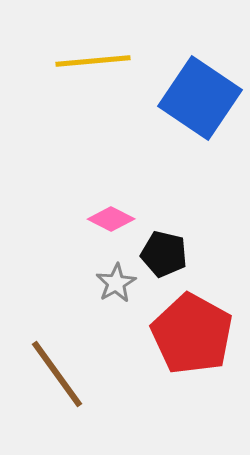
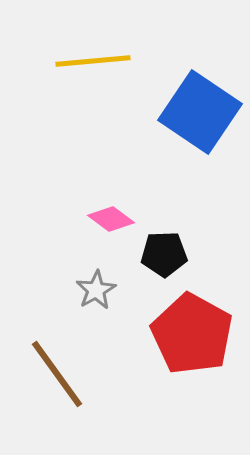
blue square: moved 14 px down
pink diamond: rotated 9 degrees clockwise
black pentagon: rotated 15 degrees counterclockwise
gray star: moved 20 px left, 7 px down
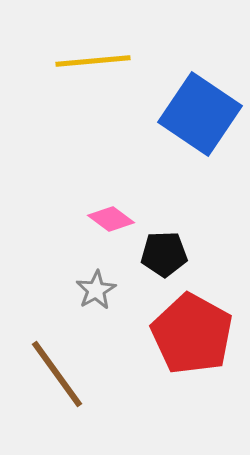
blue square: moved 2 px down
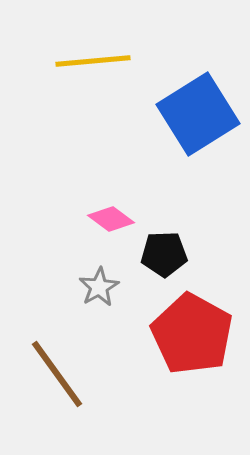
blue square: moved 2 px left; rotated 24 degrees clockwise
gray star: moved 3 px right, 3 px up
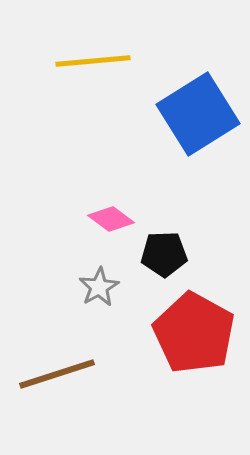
red pentagon: moved 2 px right, 1 px up
brown line: rotated 72 degrees counterclockwise
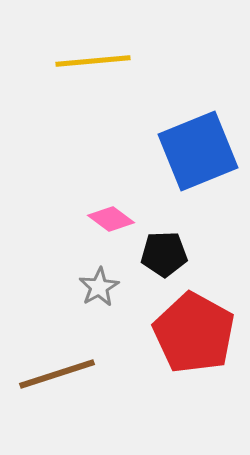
blue square: moved 37 px down; rotated 10 degrees clockwise
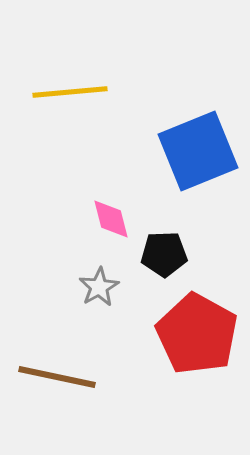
yellow line: moved 23 px left, 31 px down
pink diamond: rotated 39 degrees clockwise
red pentagon: moved 3 px right, 1 px down
brown line: moved 3 px down; rotated 30 degrees clockwise
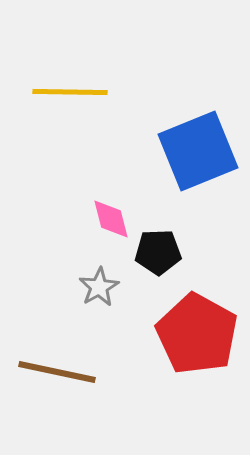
yellow line: rotated 6 degrees clockwise
black pentagon: moved 6 px left, 2 px up
brown line: moved 5 px up
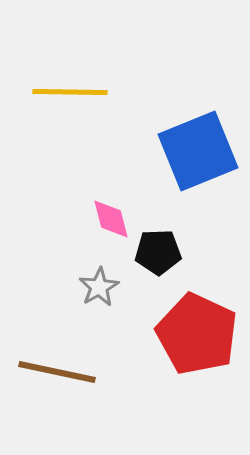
red pentagon: rotated 4 degrees counterclockwise
